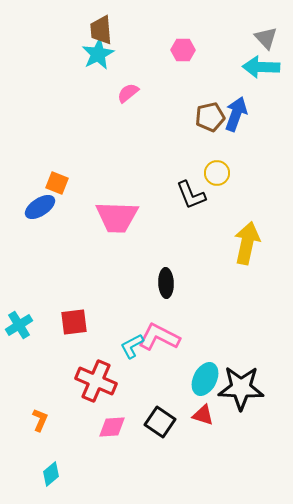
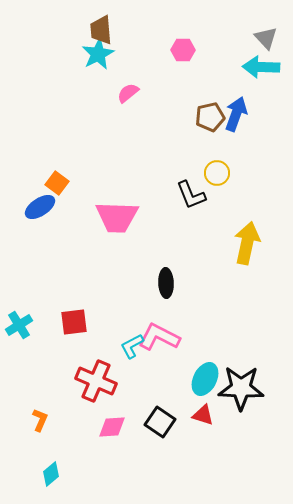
orange square: rotated 15 degrees clockwise
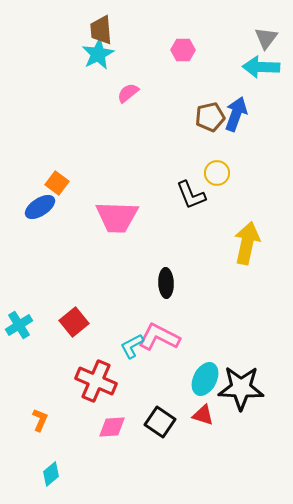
gray triangle: rotated 20 degrees clockwise
red square: rotated 32 degrees counterclockwise
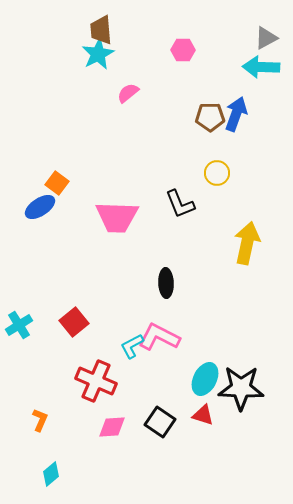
gray triangle: rotated 25 degrees clockwise
brown pentagon: rotated 12 degrees clockwise
black L-shape: moved 11 px left, 9 px down
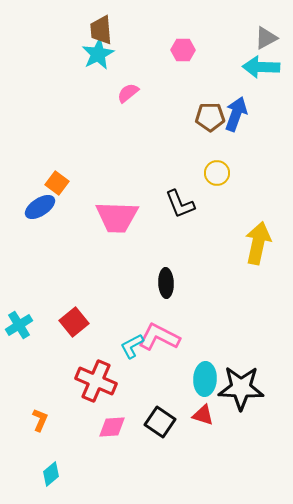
yellow arrow: moved 11 px right
cyan ellipse: rotated 24 degrees counterclockwise
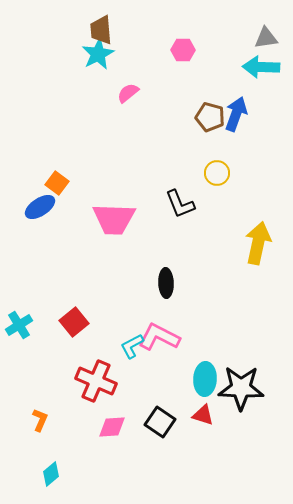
gray triangle: rotated 20 degrees clockwise
brown pentagon: rotated 16 degrees clockwise
pink trapezoid: moved 3 px left, 2 px down
